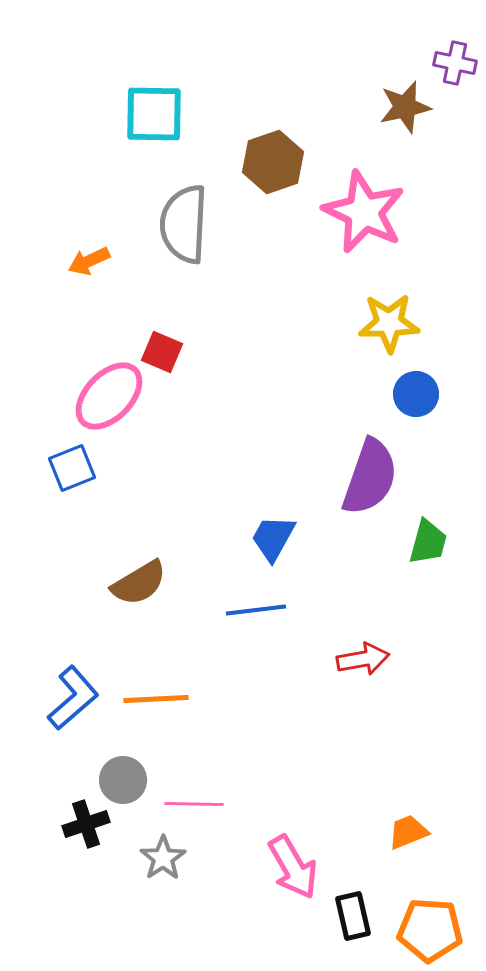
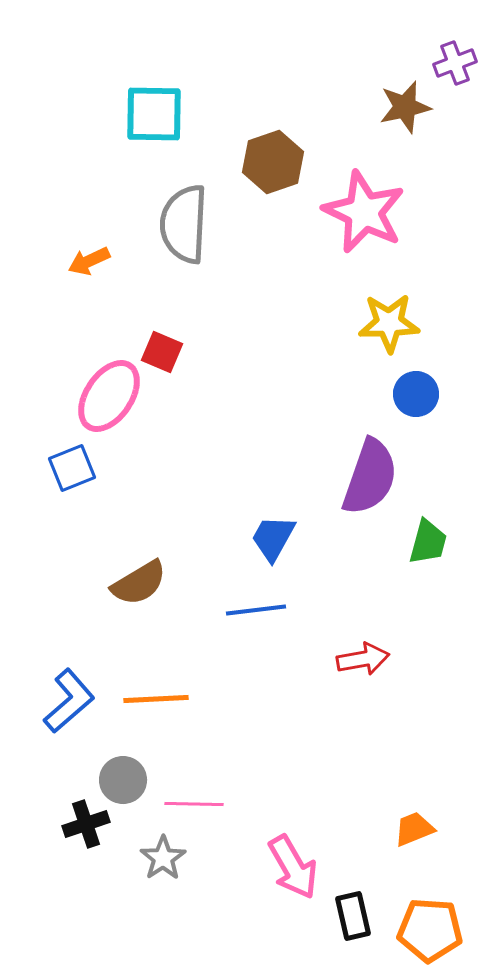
purple cross: rotated 33 degrees counterclockwise
pink ellipse: rotated 10 degrees counterclockwise
blue L-shape: moved 4 px left, 3 px down
orange trapezoid: moved 6 px right, 3 px up
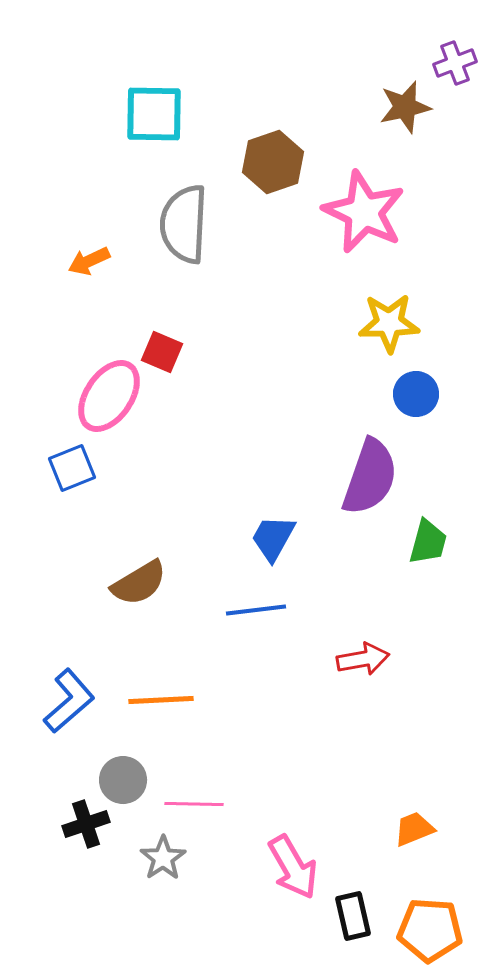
orange line: moved 5 px right, 1 px down
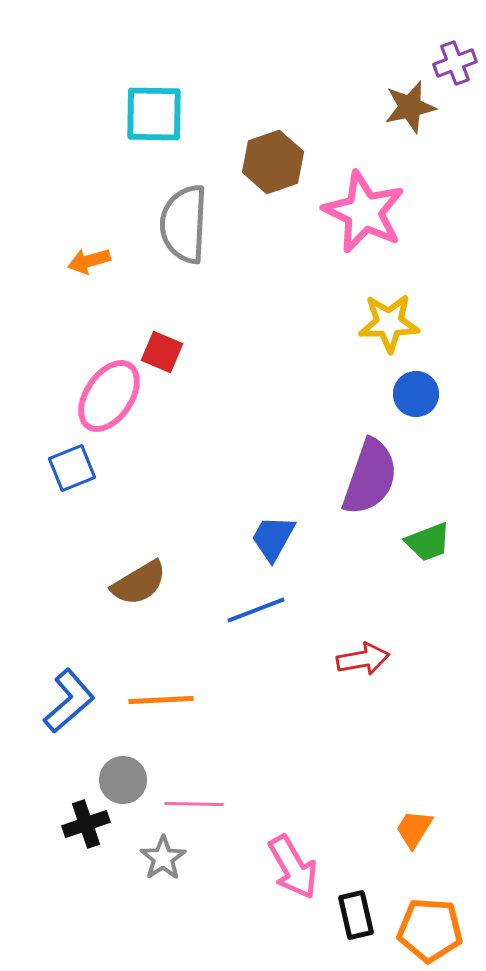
brown star: moved 5 px right
orange arrow: rotated 9 degrees clockwise
green trapezoid: rotated 54 degrees clockwise
blue line: rotated 14 degrees counterclockwise
orange trapezoid: rotated 36 degrees counterclockwise
black rectangle: moved 3 px right, 1 px up
